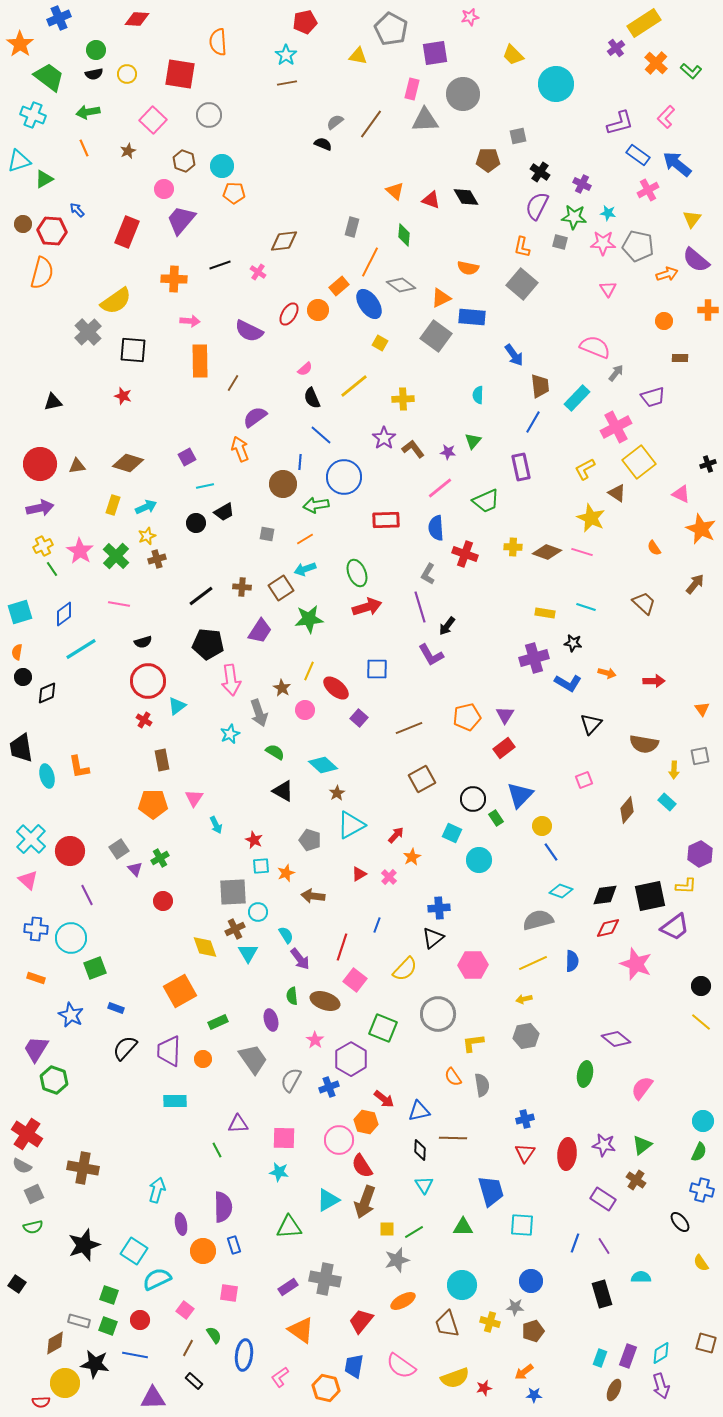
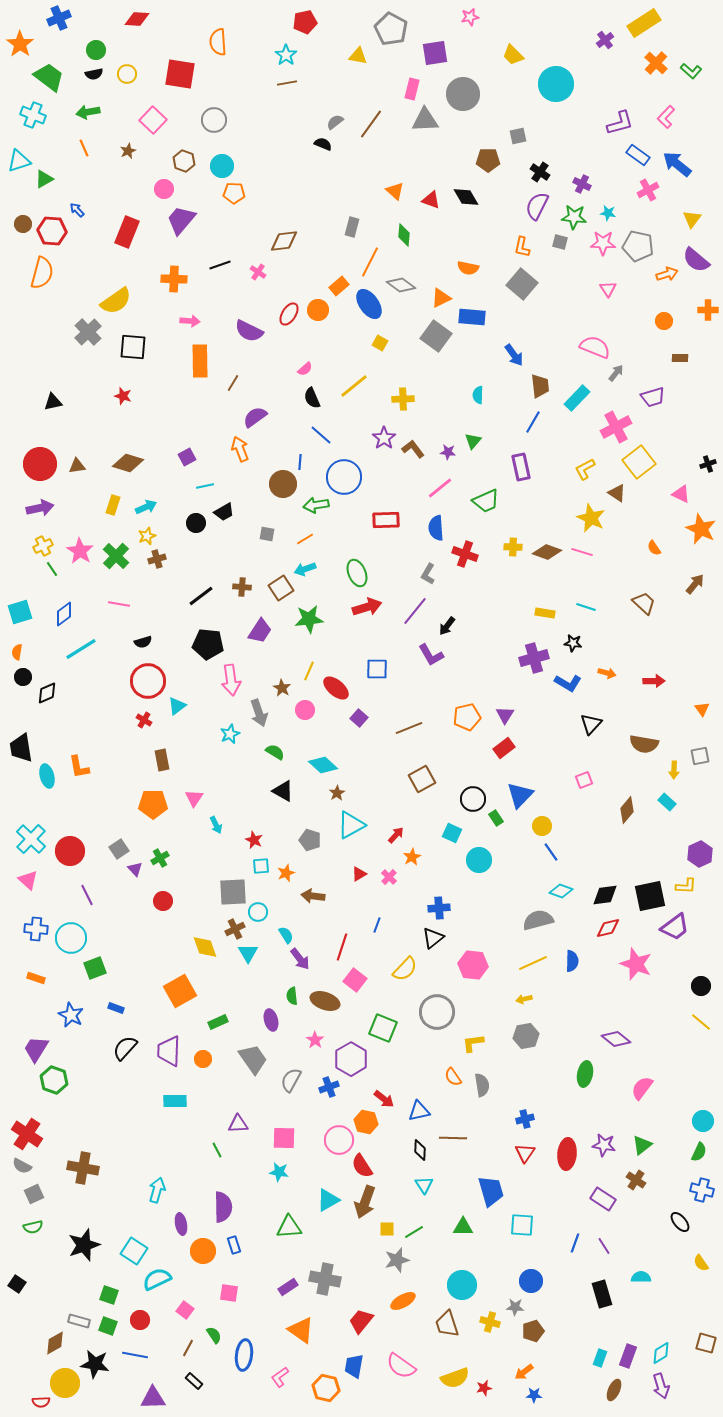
purple cross at (616, 48): moved 11 px left, 8 px up
gray circle at (209, 115): moved 5 px right, 5 px down
black square at (133, 350): moved 3 px up
purple line at (420, 607): moved 5 px left, 4 px down; rotated 56 degrees clockwise
pink hexagon at (473, 965): rotated 8 degrees clockwise
gray circle at (438, 1014): moved 1 px left, 2 px up
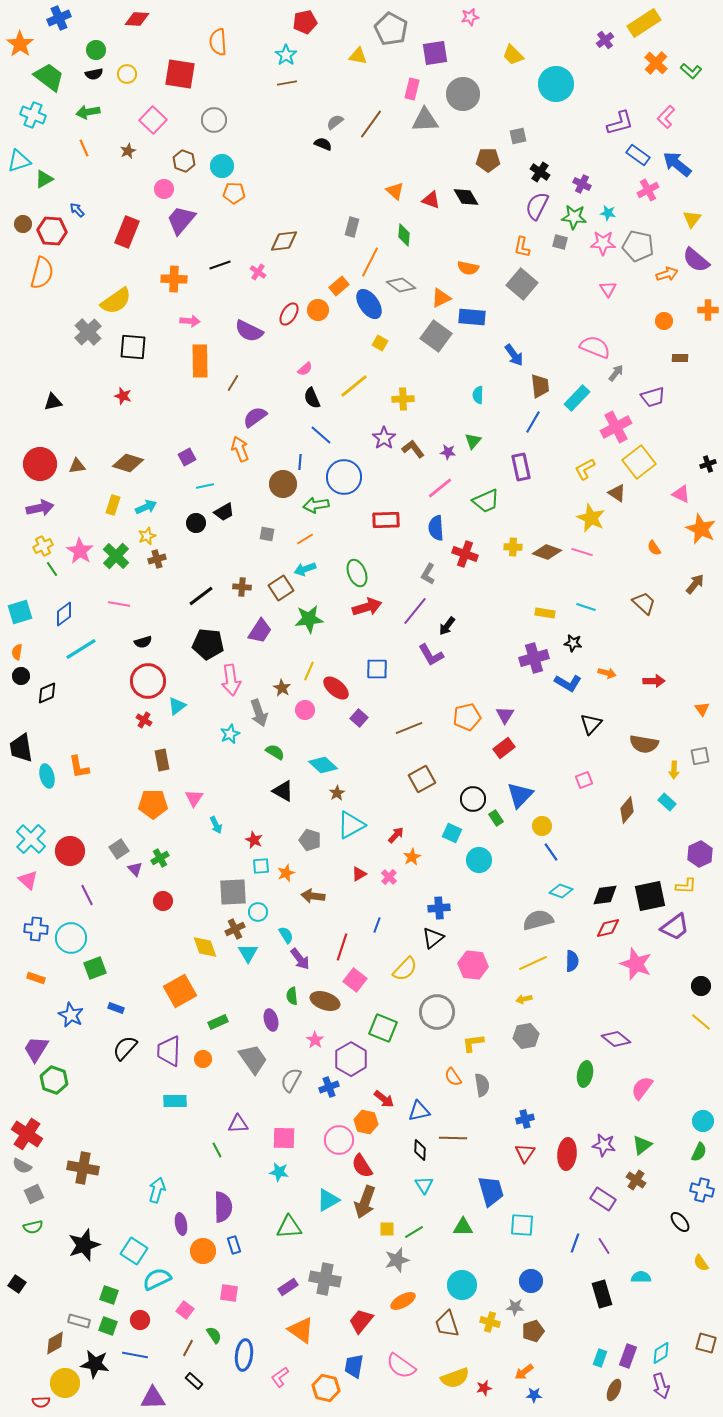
black circle at (23, 677): moved 2 px left, 1 px up
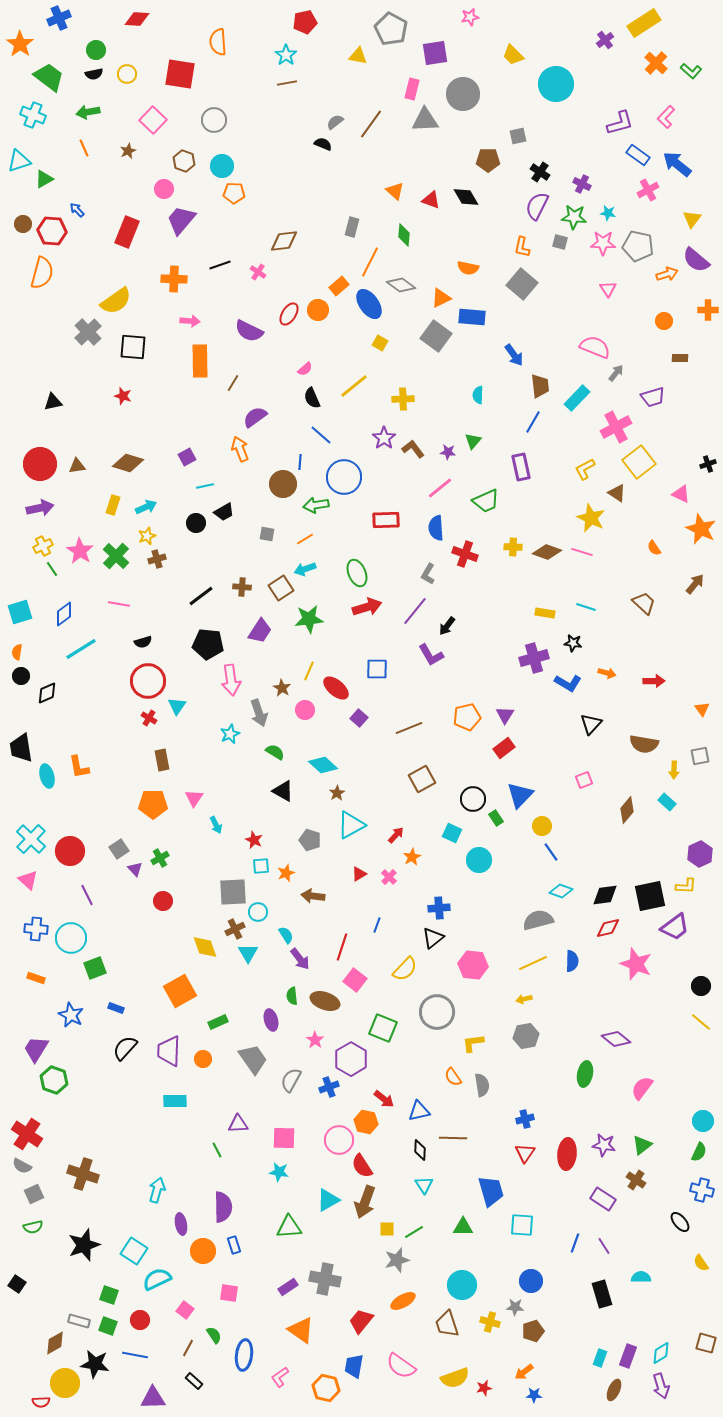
cyan triangle at (177, 706): rotated 18 degrees counterclockwise
red cross at (144, 720): moved 5 px right, 2 px up
brown cross at (83, 1168): moved 6 px down; rotated 8 degrees clockwise
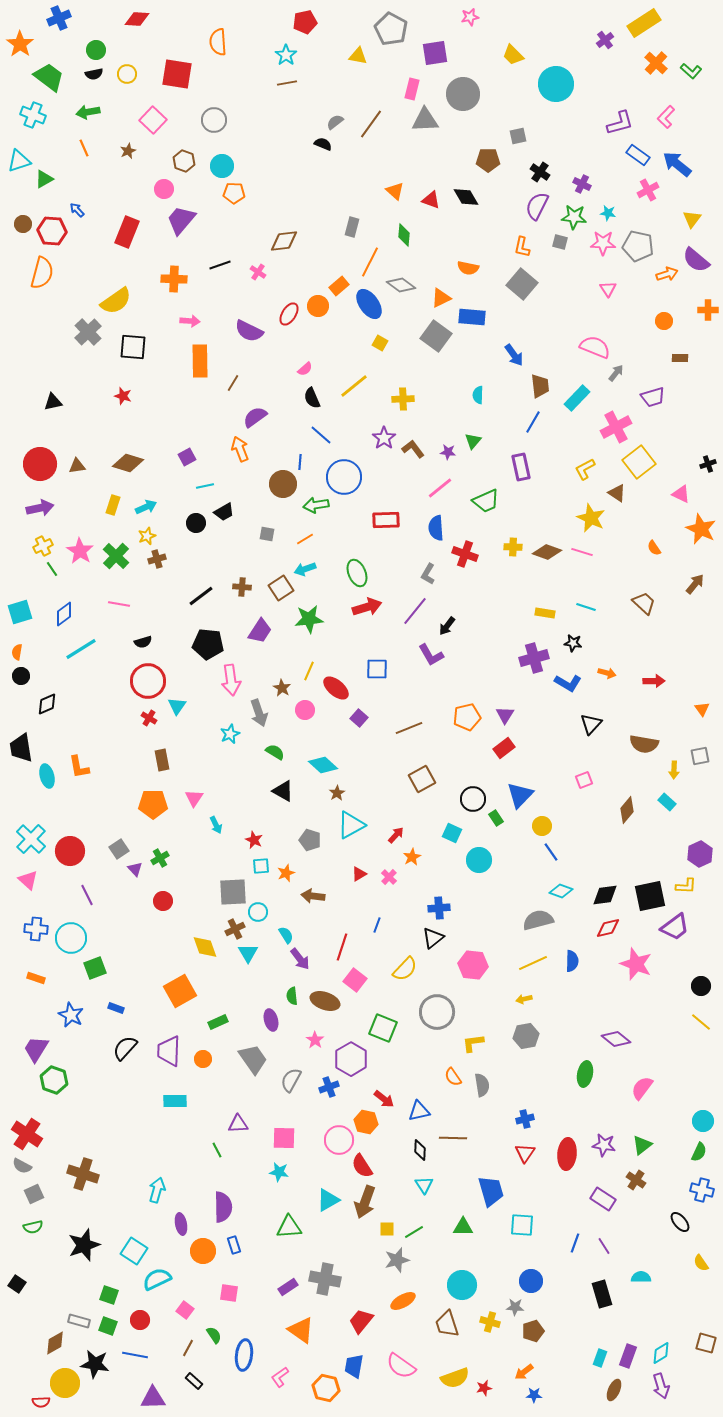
red square at (180, 74): moved 3 px left
orange circle at (318, 310): moved 4 px up
black diamond at (47, 693): moved 11 px down
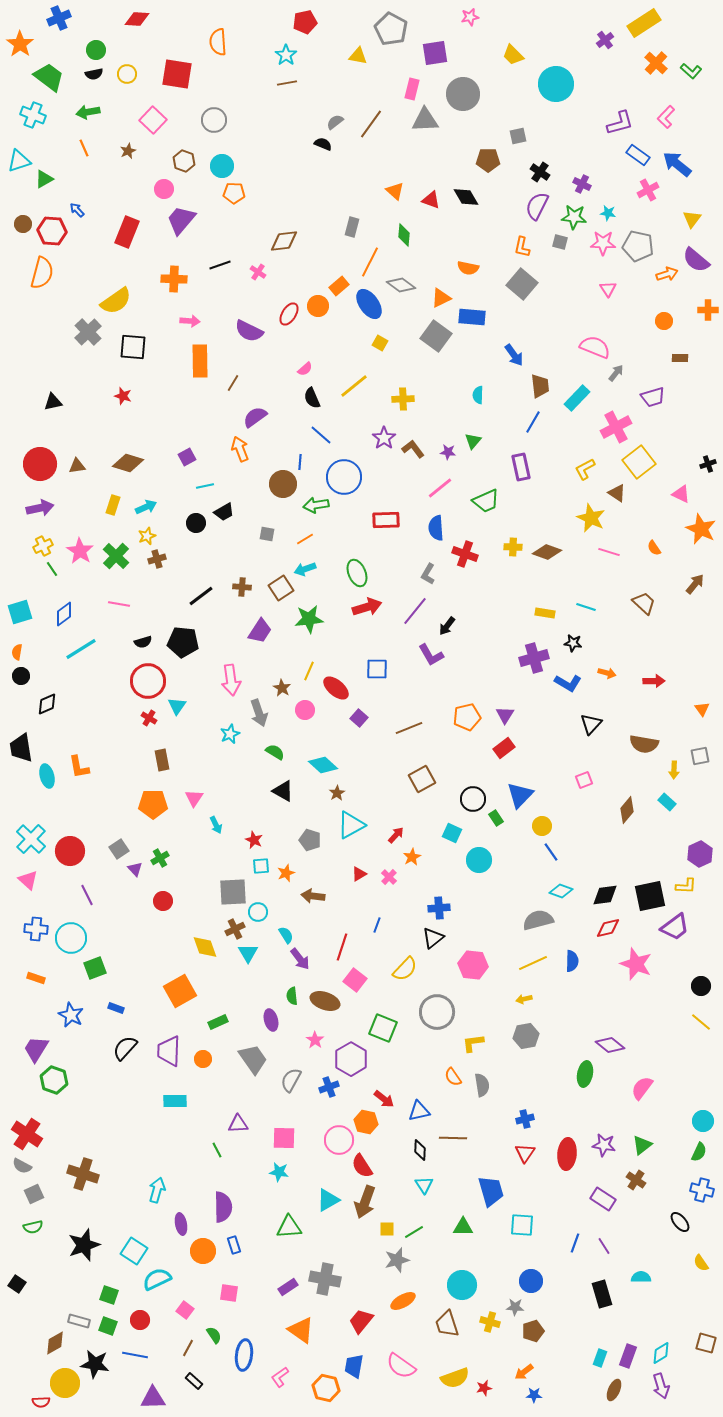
pink line at (582, 552): moved 27 px right
black pentagon at (208, 644): moved 25 px left, 2 px up
purple diamond at (616, 1039): moved 6 px left, 6 px down
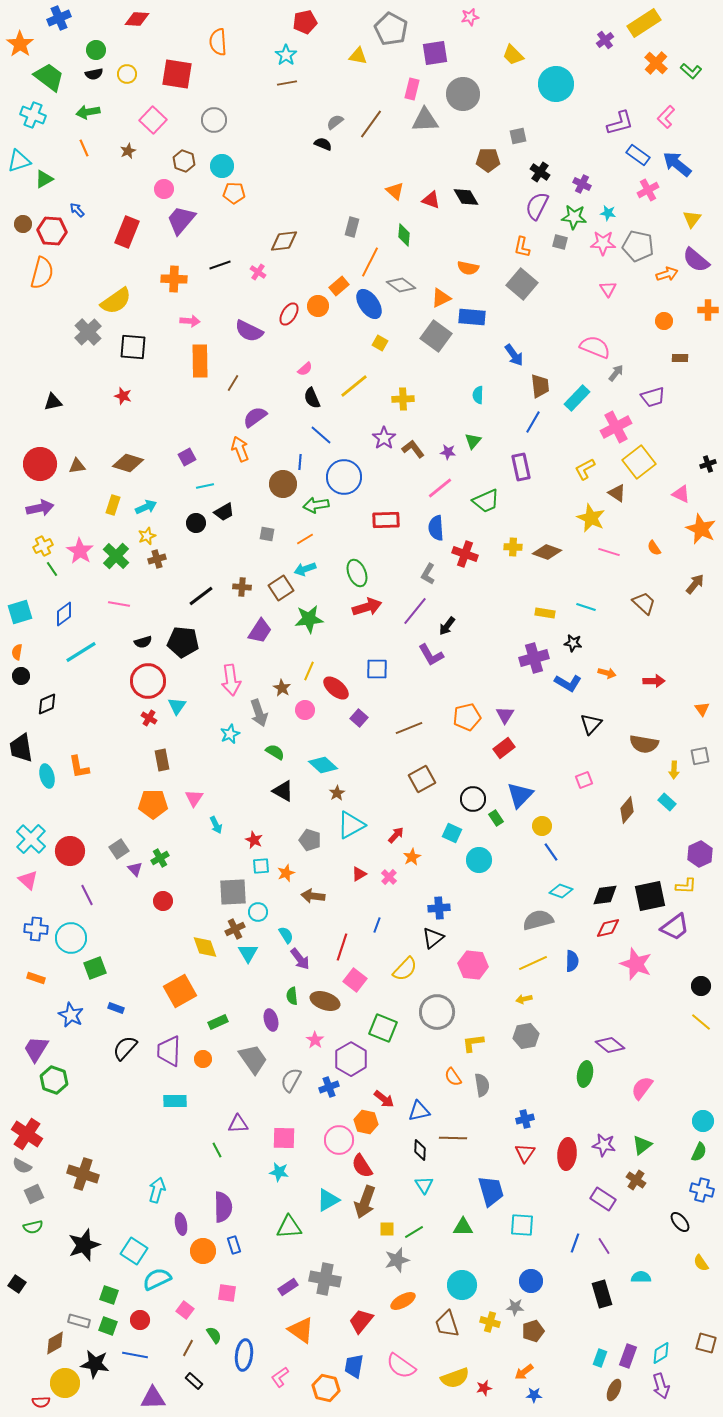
cyan line at (81, 649): moved 3 px down
pink square at (229, 1293): moved 2 px left
